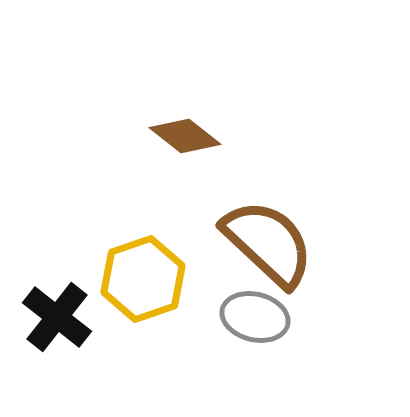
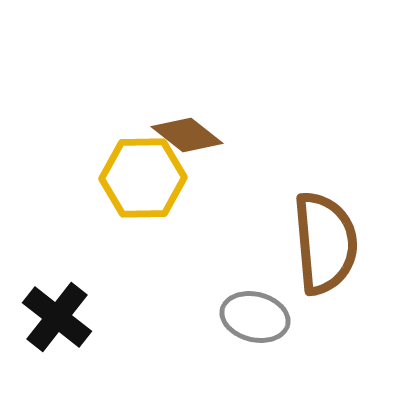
brown diamond: moved 2 px right, 1 px up
brown semicircle: moved 57 px right; rotated 42 degrees clockwise
yellow hexagon: moved 101 px up; rotated 18 degrees clockwise
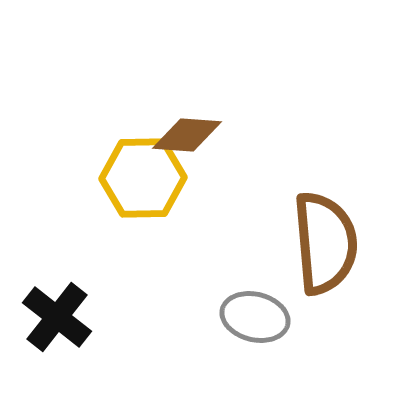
brown diamond: rotated 34 degrees counterclockwise
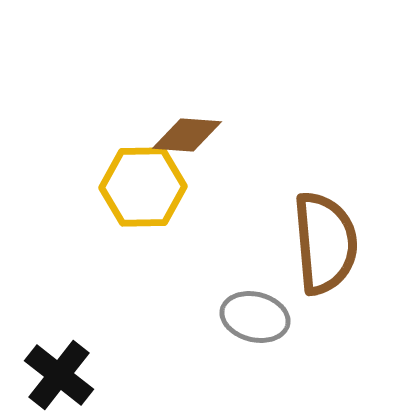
yellow hexagon: moved 9 px down
black cross: moved 2 px right, 58 px down
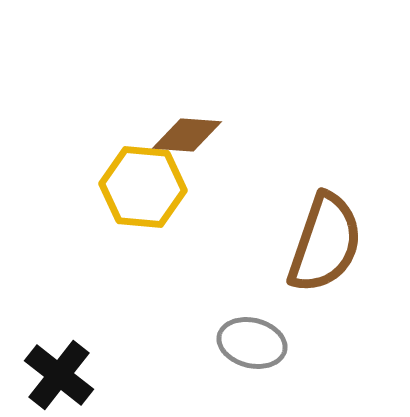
yellow hexagon: rotated 6 degrees clockwise
brown semicircle: rotated 24 degrees clockwise
gray ellipse: moved 3 px left, 26 px down
